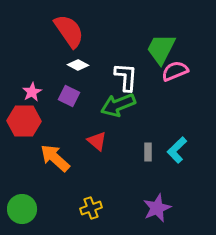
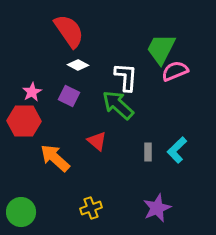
green arrow: rotated 64 degrees clockwise
green circle: moved 1 px left, 3 px down
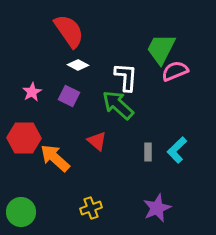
red hexagon: moved 17 px down
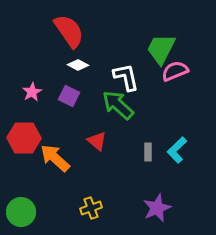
white L-shape: rotated 16 degrees counterclockwise
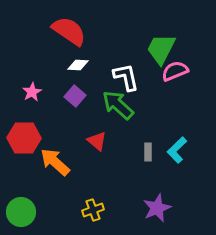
red semicircle: rotated 21 degrees counterclockwise
white diamond: rotated 25 degrees counterclockwise
purple square: moved 6 px right; rotated 15 degrees clockwise
orange arrow: moved 4 px down
yellow cross: moved 2 px right, 2 px down
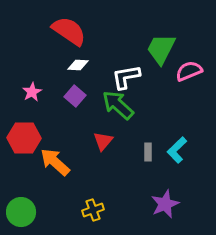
pink semicircle: moved 14 px right
white L-shape: rotated 88 degrees counterclockwise
red triangle: moved 6 px right; rotated 30 degrees clockwise
purple star: moved 8 px right, 4 px up
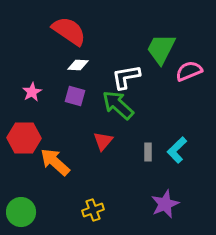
purple square: rotated 25 degrees counterclockwise
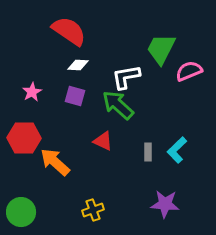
red triangle: rotated 45 degrees counterclockwise
purple star: rotated 28 degrees clockwise
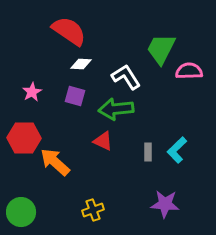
white diamond: moved 3 px right, 1 px up
pink semicircle: rotated 20 degrees clockwise
white L-shape: rotated 68 degrees clockwise
green arrow: moved 2 px left, 4 px down; rotated 48 degrees counterclockwise
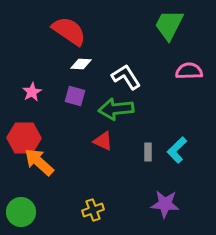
green trapezoid: moved 8 px right, 24 px up
orange arrow: moved 16 px left
